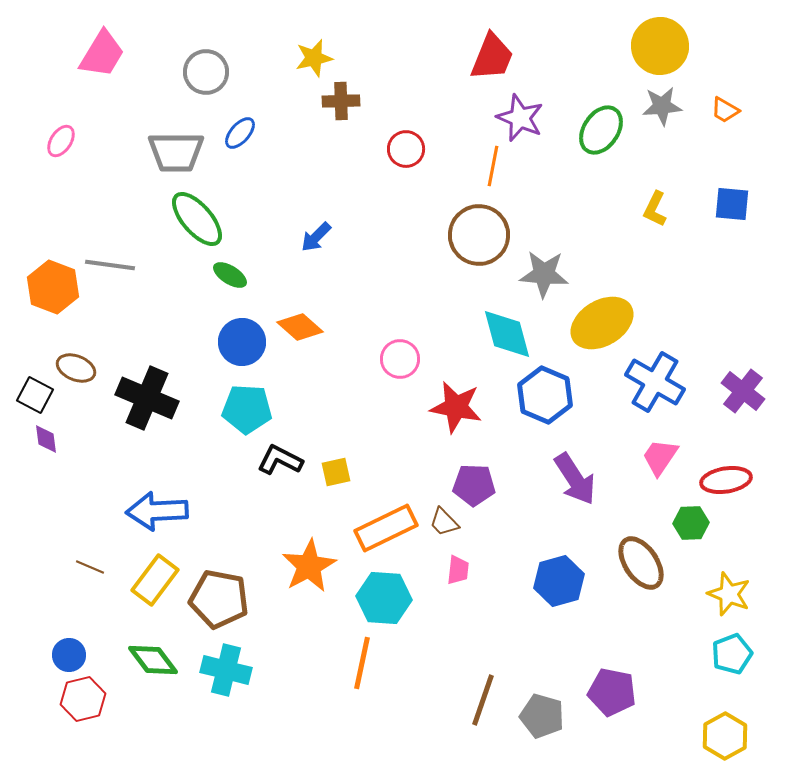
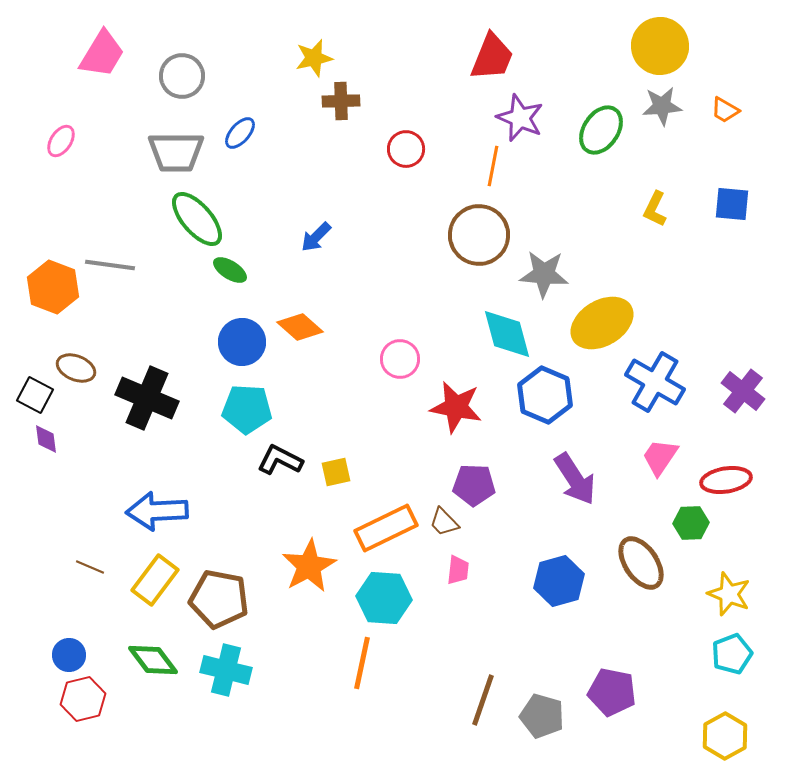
gray circle at (206, 72): moved 24 px left, 4 px down
green ellipse at (230, 275): moved 5 px up
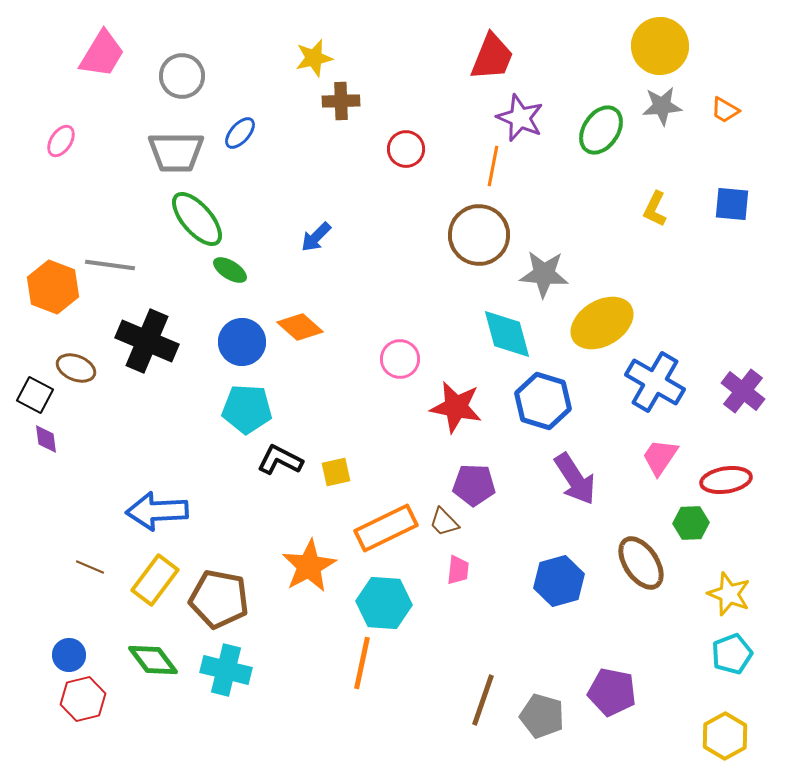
blue hexagon at (545, 395): moved 2 px left, 6 px down; rotated 6 degrees counterclockwise
black cross at (147, 398): moved 57 px up
cyan hexagon at (384, 598): moved 5 px down
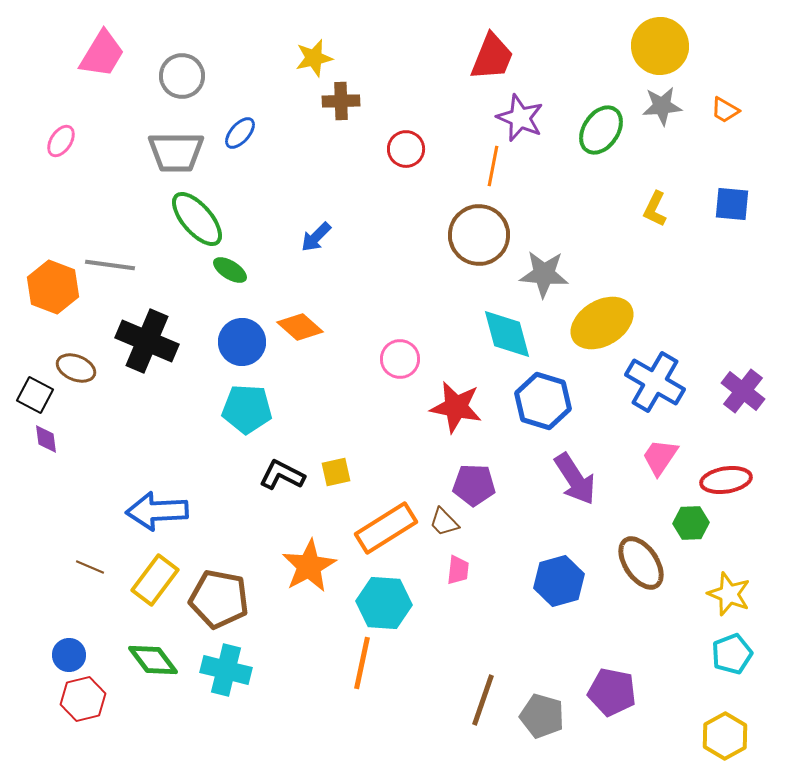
black L-shape at (280, 460): moved 2 px right, 15 px down
orange rectangle at (386, 528): rotated 6 degrees counterclockwise
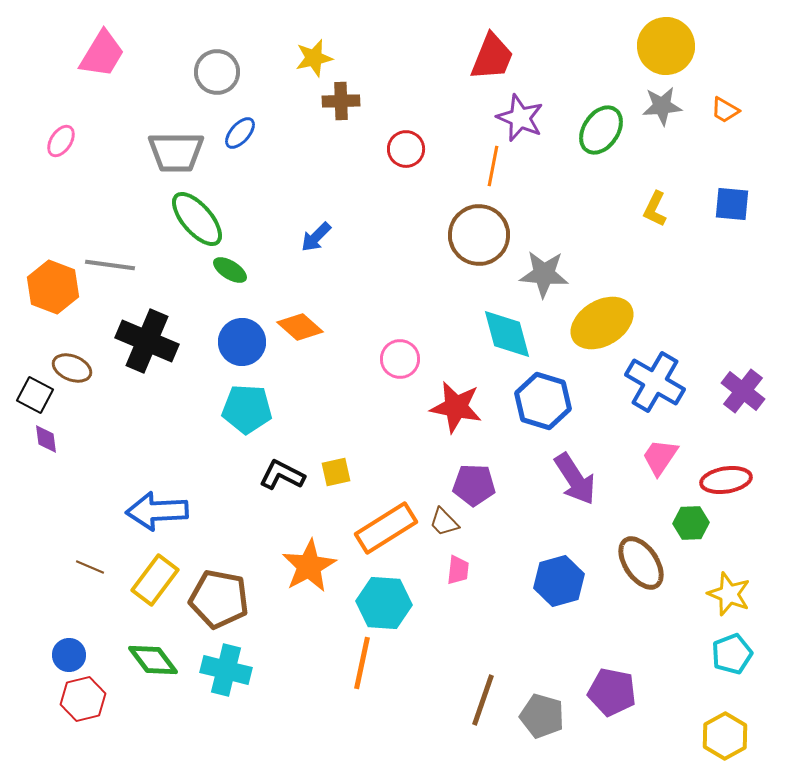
yellow circle at (660, 46): moved 6 px right
gray circle at (182, 76): moved 35 px right, 4 px up
brown ellipse at (76, 368): moved 4 px left
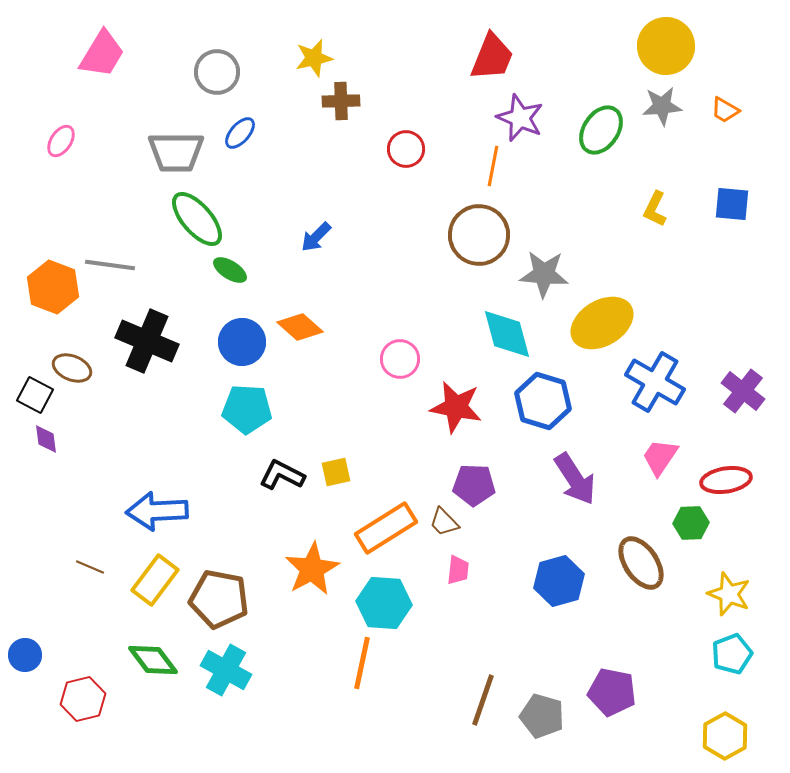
orange star at (309, 566): moved 3 px right, 3 px down
blue circle at (69, 655): moved 44 px left
cyan cross at (226, 670): rotated 15 degrees clockwise
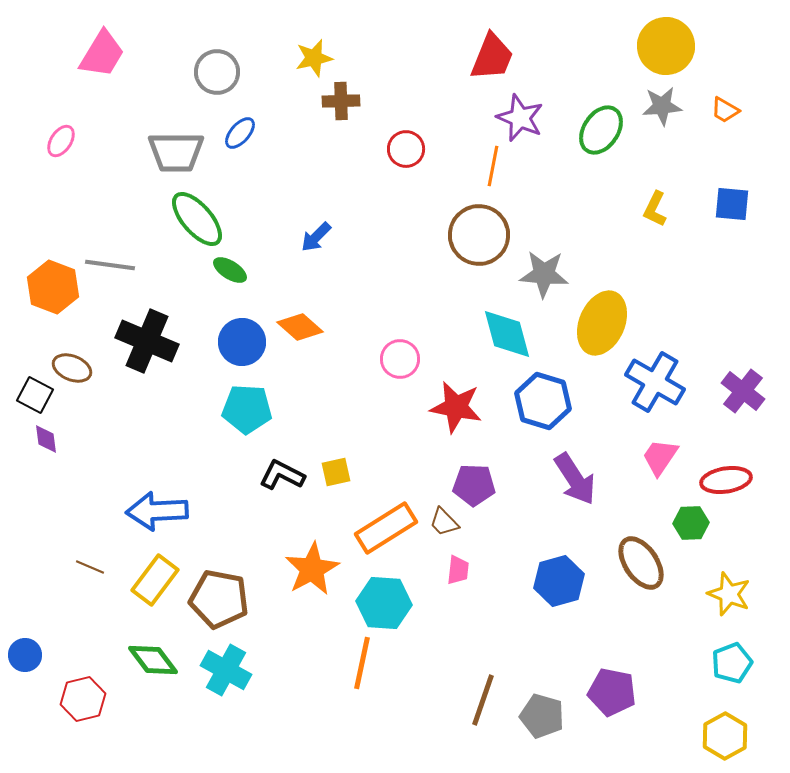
yellow ellipse at (602, 323): rotated 36 degrees counterclockwise
cyan pentagon at (732, 654): moved 9 px down
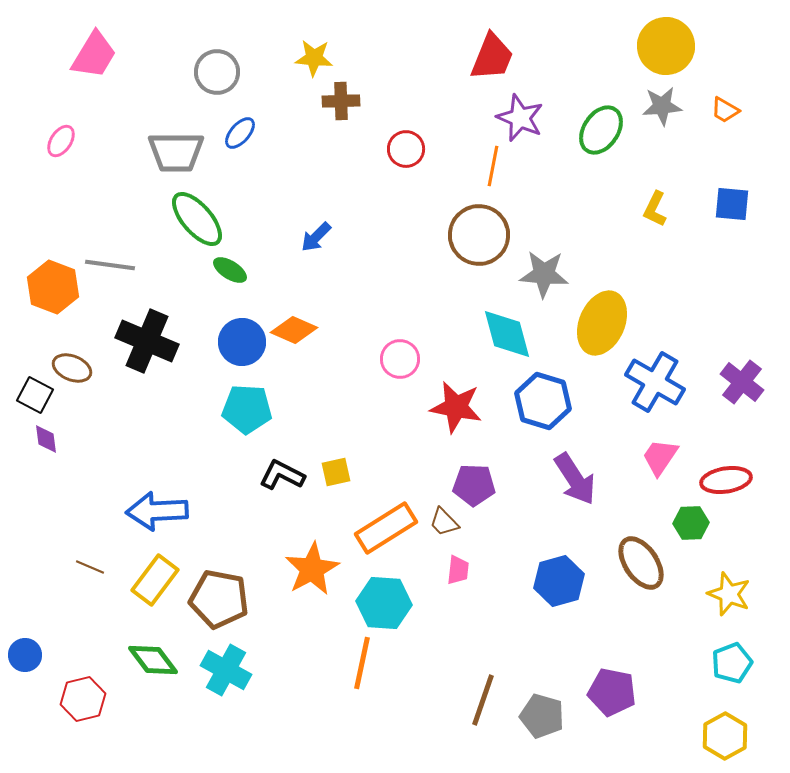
pink trapezoid at (102, 54): moved 8 px left, 1 px down
yellow star at (314, 58): rotated 18 degrees clockwise
orange diamond at (300, 327): moved 6 px left, 3 px down; rotated 18 degrees counterclockwise
purple cross at (743, 391): moved 1 px left, 9 px up
